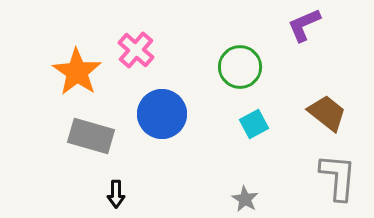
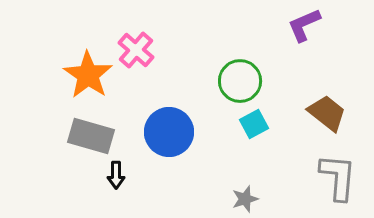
green circle: moved 14 px down
orange star: moved 11 px right, 3 px down
blue circle: moved 7 px right, 18 px down
black arrow: moved 19 px up
gray star: rotated 24 degrees clockwise
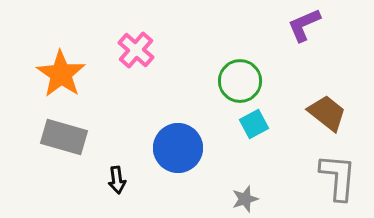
orange star: moved 27 px left, 1 px up
blue circle: moved 9 px right, 16 px down
gray rectangle: moved 27 px left, 1 px down
black arrow: moved 1 px right, 5 px down; rotated 8 degrees counterclockwise
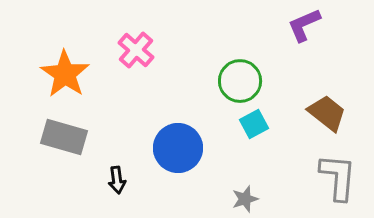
orange star: moved 4 px right
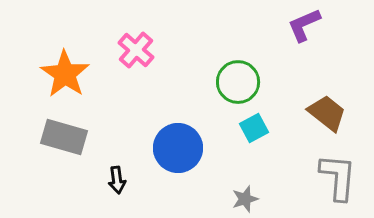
green circle: moved 2 px left, 1 px down
cyan square: moved 4 px down
